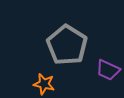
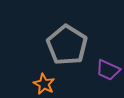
orange star: rotated 15 degrees clockwise
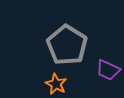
orange star: moved 12 px right
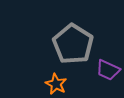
gray pentagon: moved 6 px right, 1 px up
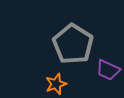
orange star: rotated 25 degrees clockwise
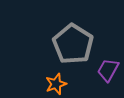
purple trapezoid: rotated 95 degrees clockwise
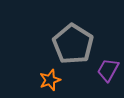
orange star: moved 6 px left, 4 px up
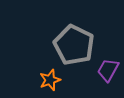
gray pentagon: moved 1 px right, 1 px down; rotated 6 degrees counterclockwise
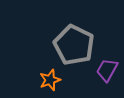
purple trapezoid: moved 1 px left
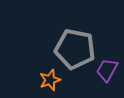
gray pentagon: moved 1 px right, 4 px down; rotated 15 degrees counterclockwise
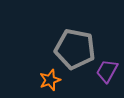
purple trapezoid: moved 1 px down
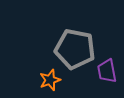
purple trapezoid: rotated 40 degrees counterclockwise
